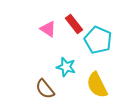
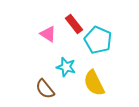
pink triangle: moved 5 px down
yellow semicircle: moved 3 px left, 2 px up
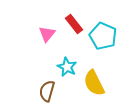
pink triangle: moved 1 px left; rotated 36 degrees clockwise
cyan pentagon: moved 5 px right, 4 px up
cyan star: moved 1 px right; rotated 12 degrees clockwise
brown semicircle: moved 2 px right, 2 px down; rotated 55 degrees clockwise
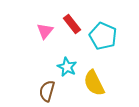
red rectangle: moved 2 px left
pink triangle: moved 2 px left, 3 px up
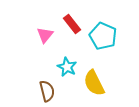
pink triangle: moved 4 px down
brown semicircle: rotated 150 degrees clockwise
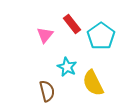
cyan pentagon: moved 2 px left; rotated 12 degrees clockwise
yellow semicircle: moved 1 px left
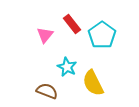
cyan pentagon: moved 1 px right, 1 px up
brown semicircle: rotated 55 degrees counterclockwise
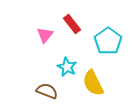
cyan pentagon: moved 6 px right, 6 px down
